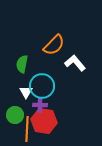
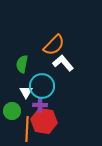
white L-shape: moved 12 px left
green circle: moved 3 px left, 4 px up
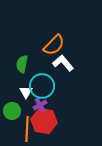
purple cross: rotated 32 degrees counterclockwise
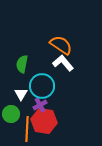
orange semicircle: moved 7 px right; rotated 100 degrees counterclockwise
white triangle: moved 5 px left, 2 px down
green circle: moved 1 px left, 3 px down
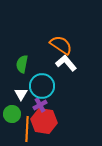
white L-shape: moved 3 px right
green circle: moved 1 px right
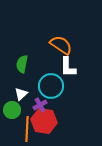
white L-shape: moved 2 px right, 4 px down; rotated 140 degrees counterclockwise
cyan circle: moved 9 px right
white triangle: rotated 16 degrees clockwise
green circle: moved 4 px up
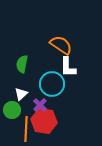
cyan circle: moved 1 px right, 2 px up
purple cross: rotated 16 degrees counterclockwise
orange line: moved 1 px left
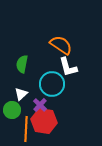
white L-shape: rotated 15 degrees counterclockwise
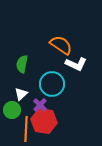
white L-shape: moved 8 px right, 3 px up; rotated 50 degrees counterclockwise
